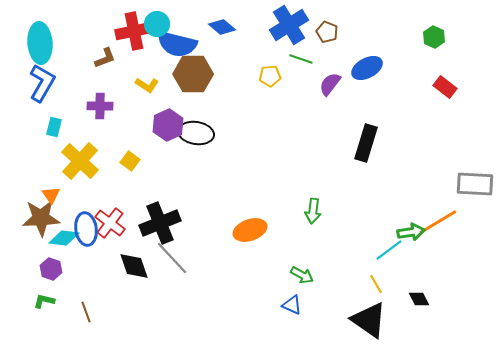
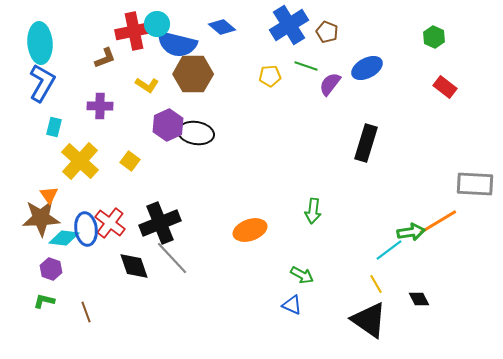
green line at (301, 59): moved 5 px right, 7 px down
orange triangle at (51, 195): moved 2 px left
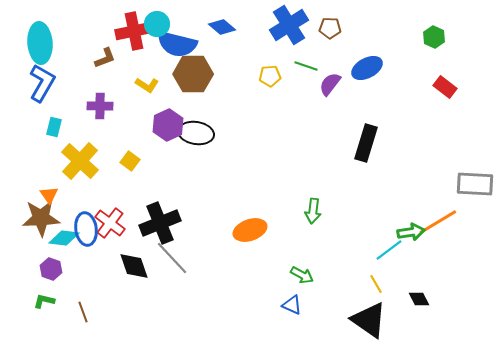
brown pentagon at (327, 32): moved 3 px right, 4 px up; rotated 20 degrees counterclockwise
brown line at (86, 312): moved 3 px left
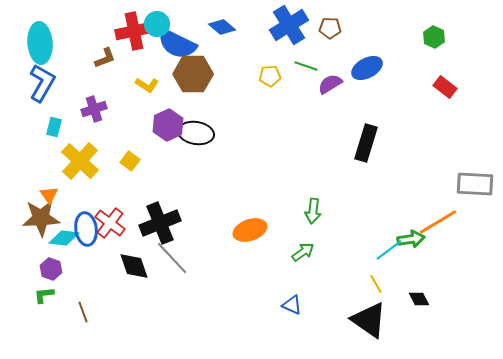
blue semicircle at (177, 44): rotated 12 degrees clockwise
purple semicircle at (330, 84): rotated 20 degrees clockwise
purple cross at (100, 106): moved 6 px left, 3 px down; rotated 20 degrees counterclockwise
green arrow at (411, 232): moved 7 px down
green arrow at (302, 275): moved 1 px right, 23 px up; rotated 65 degrees counterclockwise
green L-shape at (44, 301): moved 6 px up; rotated 20 degrees counterclockwise
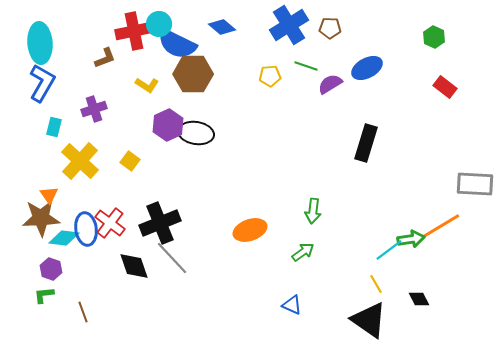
cyan circle at (157, 24): moved 2 px right
orange line at (438, 222): moved 3 px right, 4 px down
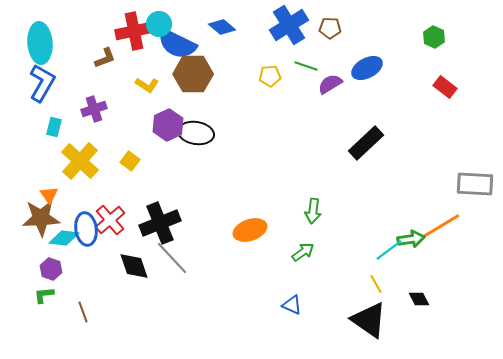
black rectangle at (366, 143): rotated 30 degrees clockwise
red cross at (110, 223): moved 3 px up; rotated 12 degrees clockwise
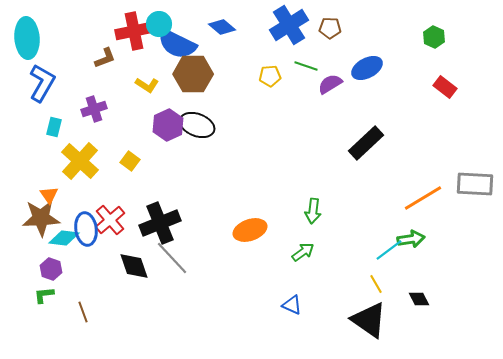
cyan ellipse at (40, 43): moved 13 px left, 5 px up
black ellipse at (196, 133): moved 1 px right, 8 px up; rotated 12 degrees clockwise
orange line at (441, 226): moved 18 px left, 28 px up
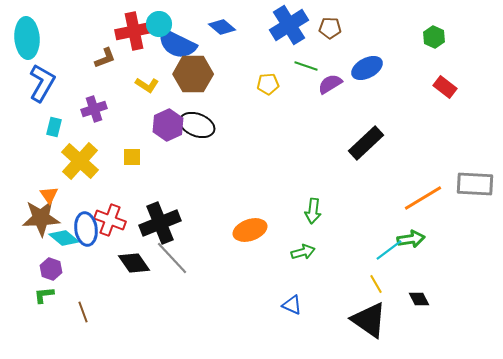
yellow pentagon at (270, 76): moved 2 px left, 8 px down
yellow square at (130, 161): moved 2 px right, 4 px up; rotated 36 degrees counterclockwise
red cross at (110, 220): rotated 28 degrees counterclockwise
cyan diamond at (64, 238): rotated 32 degrees clockwise
green arrow at (303, 252): rotated 20 degrees clockwise
black diamond at (134, 266): moved 3 px up; rotated 16 degrees counterclockwise
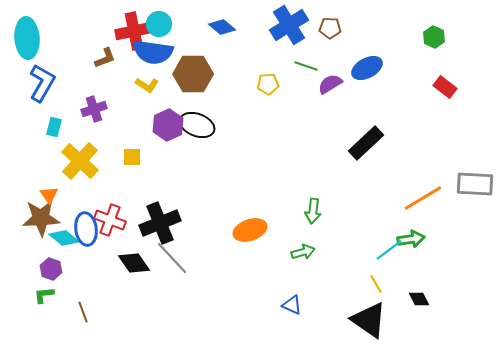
blue semicircle at (177, 44): moved 24 px left, 8 px down; rotated 18 degrees counterclockwise
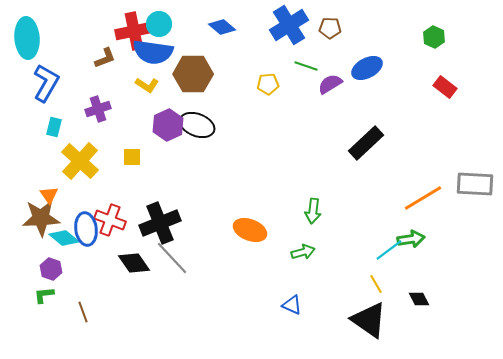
blue L-shape at (42, 83): moved 4 px right
purple cross at (94, 109): moved 4 px right
orange ellipse at (250, 230): rotated 40 degrees clockwise
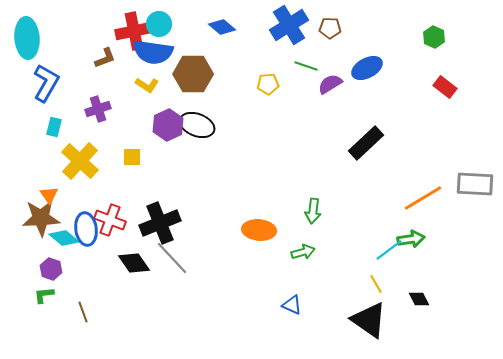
orange ellipse at (250, 230): moved 9 px right; rotated 16 degrees counterclockwise
